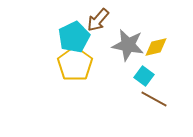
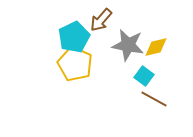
brown arrow: moved 3 px right
yellow pentagon: rotated 12 degrees counterclockwise
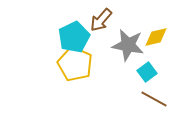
yellow diamond: moved 10 px up
cyan square: moved 3 px right, 4 px up; rotated 18 degrees clockwise
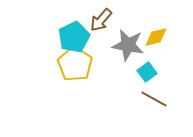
yellow pentagon: rotated 8 degrees clockwise
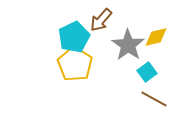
gray star: rotated 24 degrees clockwise
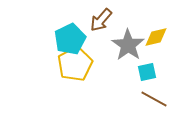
cyan pentagon: moved 4 px left, 2 px down
yellow pentagon: rotated 12 degrees clockwise
cyan square: rotated 24 degrees clockwise
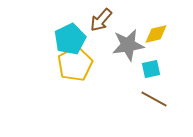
yellow diamond: moved 3 px up
gray star: rotated 28 degrees clockwise
cyan square: moved 4 px right, 3 px up
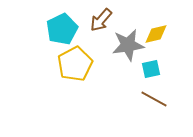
cyan pentagon: moved 8 px left, 10 px up
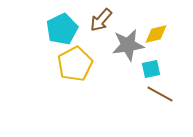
brown line: moved 6 px right, 5 px up
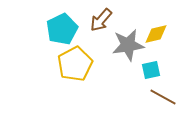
cyan square: moved 1 px down
brown line: moved 3 px right, 3 px down
